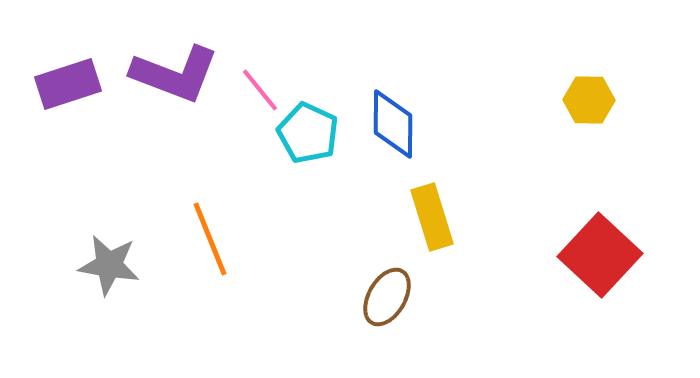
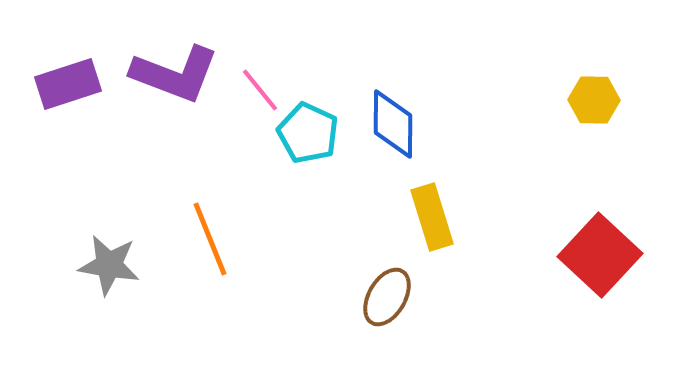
yellow hexagon: moved 5 px right
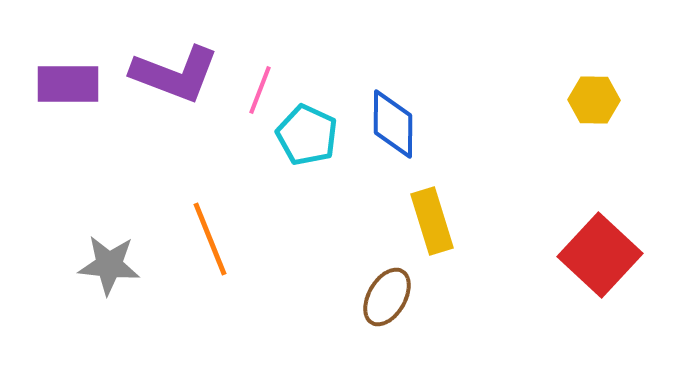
purple rectangle: rotated 18 degrees clockwise
pink line: rotated 60 degrees clockwise
cyan pentagon: moved 1 px left, 2 px down
yellow rectangle: moved 4 px down
gray star: rotated 4 degrees counterclockwise
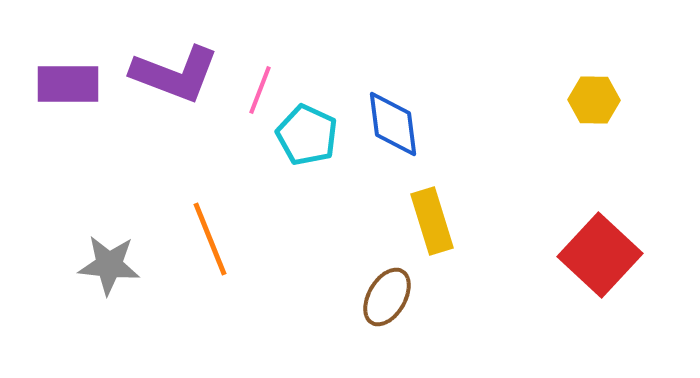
blue diamond: rotated 8 degrees counterclockwise
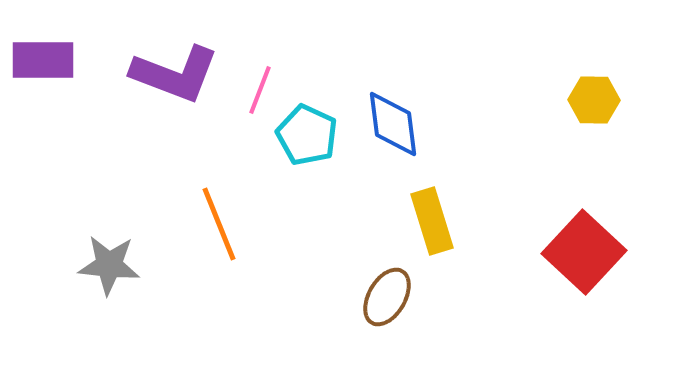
purple rectangle: moved 25 px left, 24 px up
orange line: moved 9 px right, 15 px up
red square: moved 16 px left, 3 px up
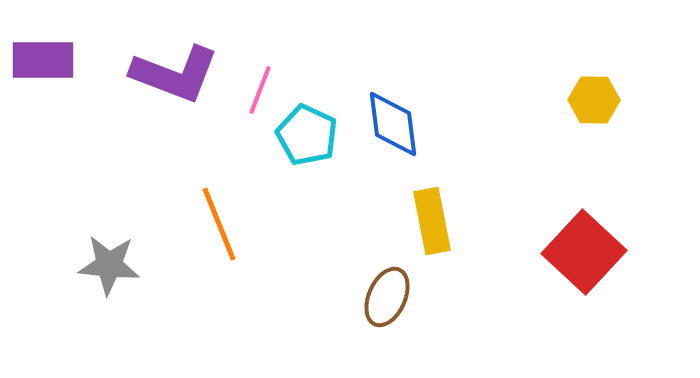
yellow rectangle: rotated 6 degrees clockwise
brown ellipse: rotated 6 degrees counterclockwise
